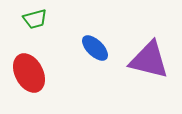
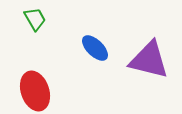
green trapezoid: rotated 105 degrees counterclockwise
red ellipse: moved 6 px right, 18 px down; rotated 9 degrees clockwise
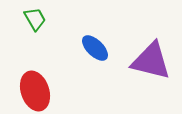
purple triangle: moved 2 px right, 1 px down
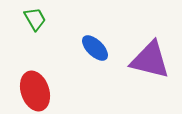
purple triangle: moved 1 px left, 1 px up
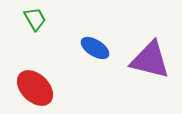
blue ellipse: rotated 12 degrees counterclockwise
red ellipse: moved 3 px up; rotated 27 degrees counterclockwise
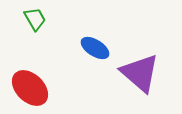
purple triangle: moved 10 px left, 13 px down; rotated 27 degrees clockwise
red ellipse: moved 5 px left
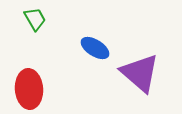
red ellipse: moved 1 px left, 1 px down; rotated 42 degrees clockwise
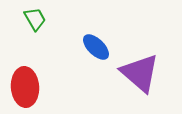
blue ellipse: moved 1 px right, 1 px up; rotated 12 degrees clockwise
red ellipse: moved 4 px left, 2 px up
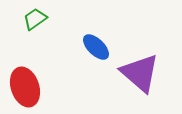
green trapezoid: rotated 95 degrees counterclockwise
red ellipse: rotated 15 degrees counterclockwise
